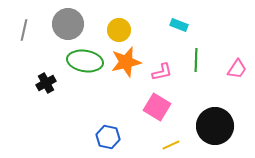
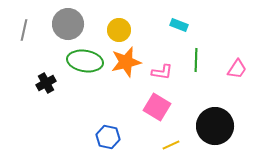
pink L-shape: rotated 20 degrees clockwise
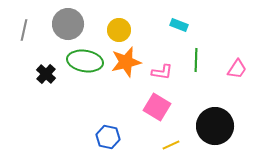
black cross: moved 9 px up; rotated 18 degrees counterclockwise
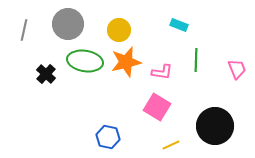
pink trapezoid: rotated 55 degrees counterclockwise
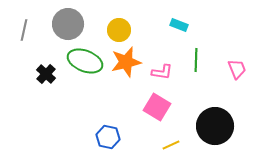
green ellipse: rotated 12 degrees clockwise
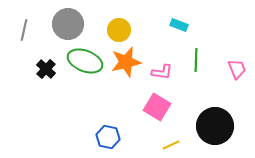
black cross: moved 5 px up
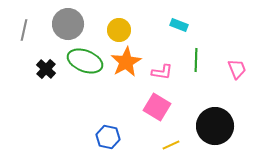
orange star: rotated 16 degrees counterclockwise
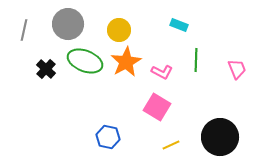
pink L-shape: rotated 20 degrees clockwise
black circle: moved 5 px right, 11 px down
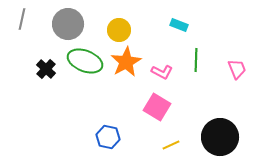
gray line: moved 2 px left, 11 px up
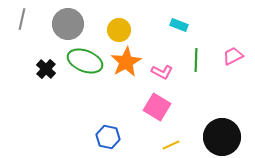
pink trapezoid: moved 4 px left, 13 px up; rotated 95 degrees counterclockwise
black circle: moved 2 px right
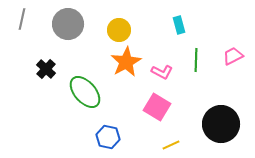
cyan rectangle: rotated 54 degrees clockwise
green ellipse: moved 31 px down; rotated 28 degrees clockwise
black circle: moved 1 px left, 13 px up
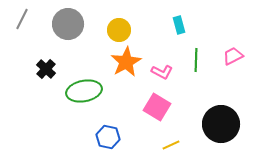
gray line: rotated 15 degrees clockwise
green ellipse: moved 1 px left, 1 px up; rotated 60 degrees counterclockwise
